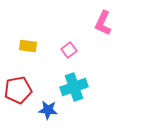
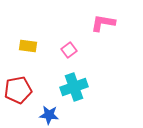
pink L-shape: rotated 75 degrees clockwise
blue star: moved 1 px right, 5 px down
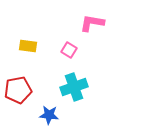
pink L-shape: moved 11 px left
pink square: rotated 21 degrees counterclockwise
